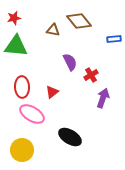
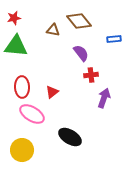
purple semicircle: moved 11 px right, 9 px up; rotated 12 degrees counterclockwise
red cross: rotated 24 degrees clockwise
purple arrow: moved 1 px right
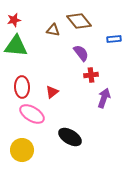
red star: moved 2 px down
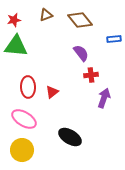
brown diamond: moved 1 px right, 1 px up
brown triangle: moved 7 px left, 15 px up; rotated 32 degrees counterclockwise
red ellipse: moved 6 px right
pink ellipse: moved 8 px left, 5 px down
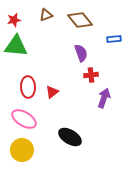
purple semicircle: rotated 18 degrees clockwise
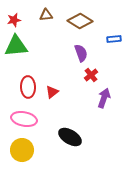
brown triangle: rotated 16 degrees clockwise
brown diamond: moved 1 px down; rotated 20 degrees counterclockwise
green triangle: rotated 10 degrees counterclockwise
red cross: rotated 32 degrees counterclockwise
pink ellipse: rotated 20 degrees counterclockwise
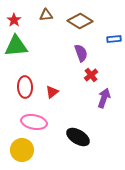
red star: rotated 24 degrees counterclockwise
red ellipse: moved 3 px left
pink ellipse: moved 10 px right, 3 px down
black ellipse: moved 8 px right
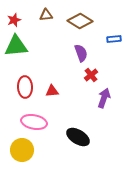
red star: rotated 16 degrees clockwise
red triangle: moved 1 px up; rotated 32 degrees clockwise
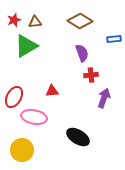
brown triangle: moved 11 px left, 7 px down
green triangle: moved 10 px right; rotated 25 degrees counterclockwise
purple semicircle: moved 1 px right
red cross: rotated 32 degrees clockwise
red ellipse: moved 11 px left, 10 px down; rotated 30 degrees clockwise
pink ellipse: moved 5 px up
